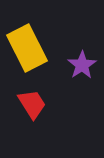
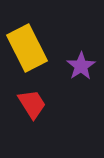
purple star: moved 1 px left, 1 px down
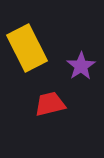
red trapezoid: moved 18 px right; rotated 72 degrees counterclockwise
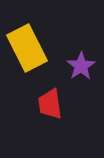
red trapezoid: rotated 84 degrees counterclockwise
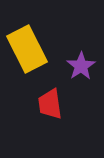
yellow rectangle: moved 1 px down
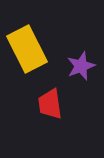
purple star: rotated 12 degrees clockwise
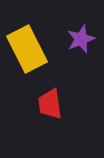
purple star: moved 27 px up
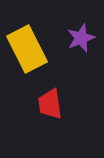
purple star: moved 1 px up
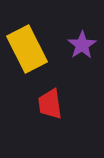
purple star: moved 1 px right, 7 px down; rotated 12 degrees counterclockwise
